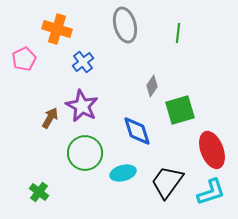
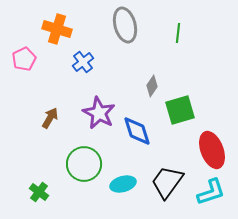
purple star: moved 17 px right, 7 px down
green circle: moved 1 px left, 11 px down
cyan ellipse: moved 11 px down
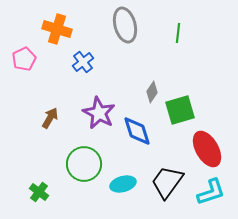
gray diamond: moved 6 px down
red ellipse: moved 5 px left, 1 px up; rotated 9 degrees counterclockwise
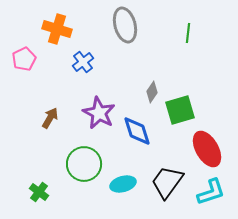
green line: moved 10 px right
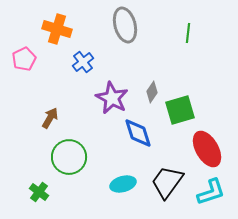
purple star: moved 13 px right, 15 px up
blue diamond: moved 1 px right, 2 px down
green circle: moved 15 px left, 7 px up
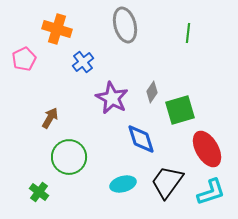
blue diamond: moved 3 px right, 6 px down
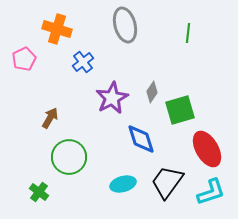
purple star: rotated 16 degrees clockwise
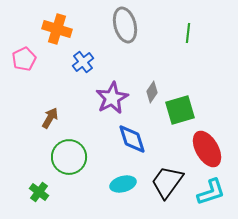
blue diamond: moved 9 px left
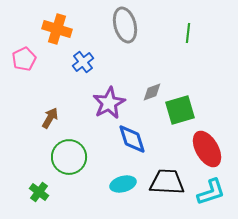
gray diamond: rotated 35 degrees clockwise
purple star: moved 3 px left, 5 px down
black trapezoid: rotated 57 degrees clockwise
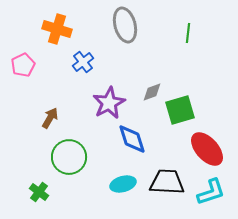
pink pentagon: moved 1 px left, 6 px down
red ellipse: rotated 12 degrees counterclockwise
